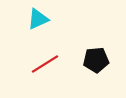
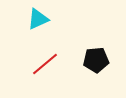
red line: rotated 8 degrees counterclockwise
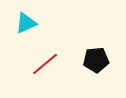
cyan triangle: moved 12 px left, 4 px down
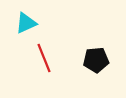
red line: moved 1 px left, 6 px up; rotated 72 degrees counterclockwise
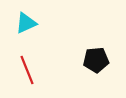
red line: moved 17 px left, 12 px down
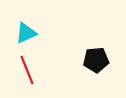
cyan triangle: moved 10 px down
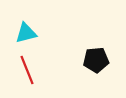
cyan triangle: rotated 10 degrees clockwise
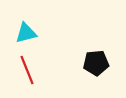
black pentagon: moved 3 px down
